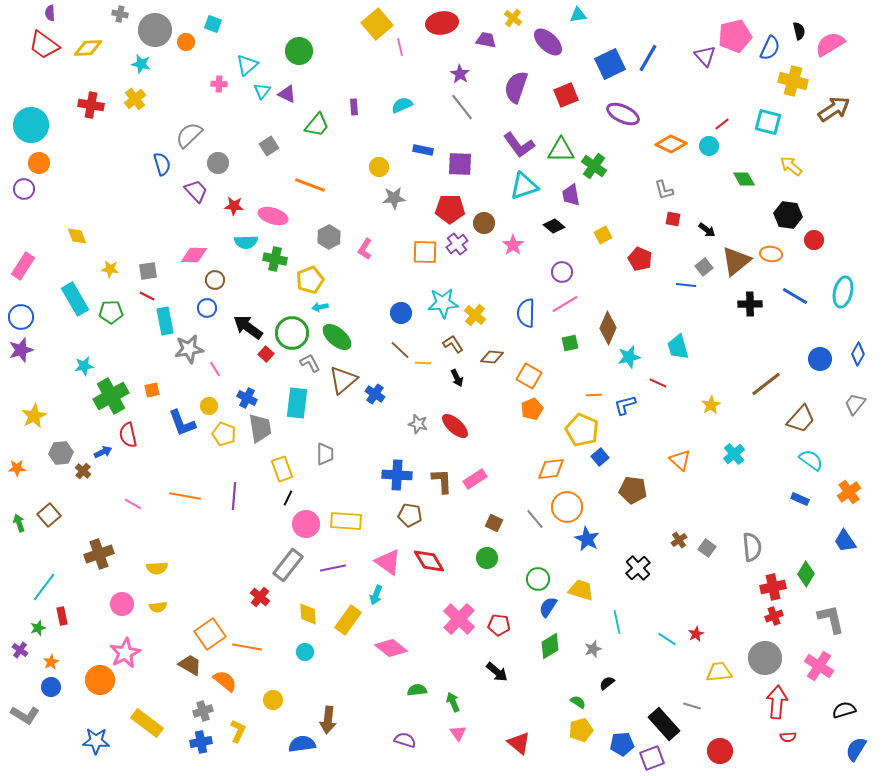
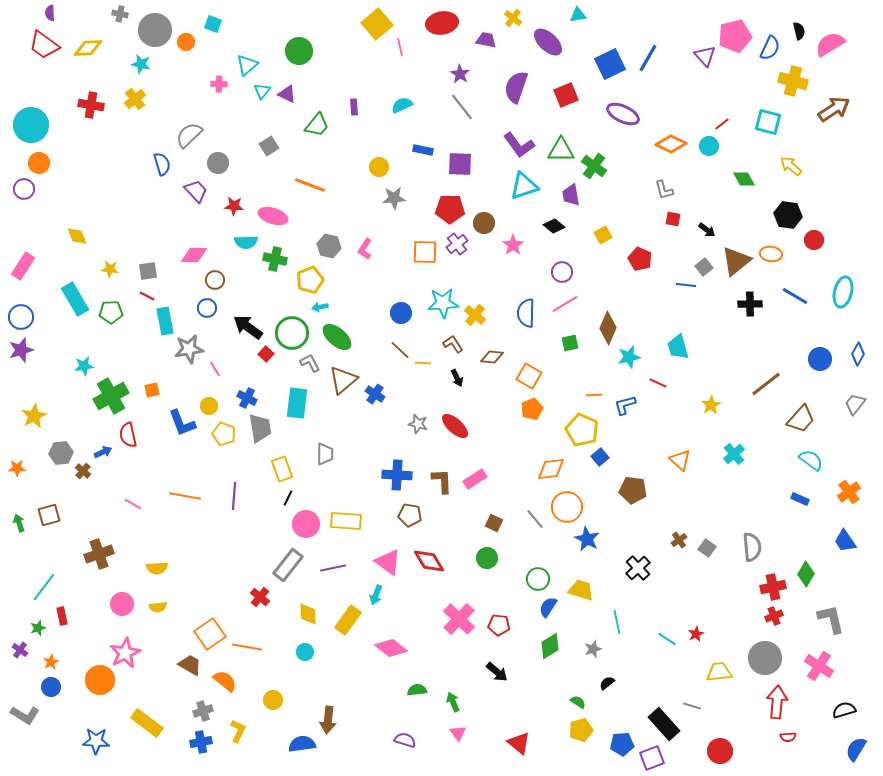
gray hexagon at (329, 237): moved 9 px down; rotated 20 degrees counterclockwise
brown square at (49, 515): rotated 25 degrees clockwise
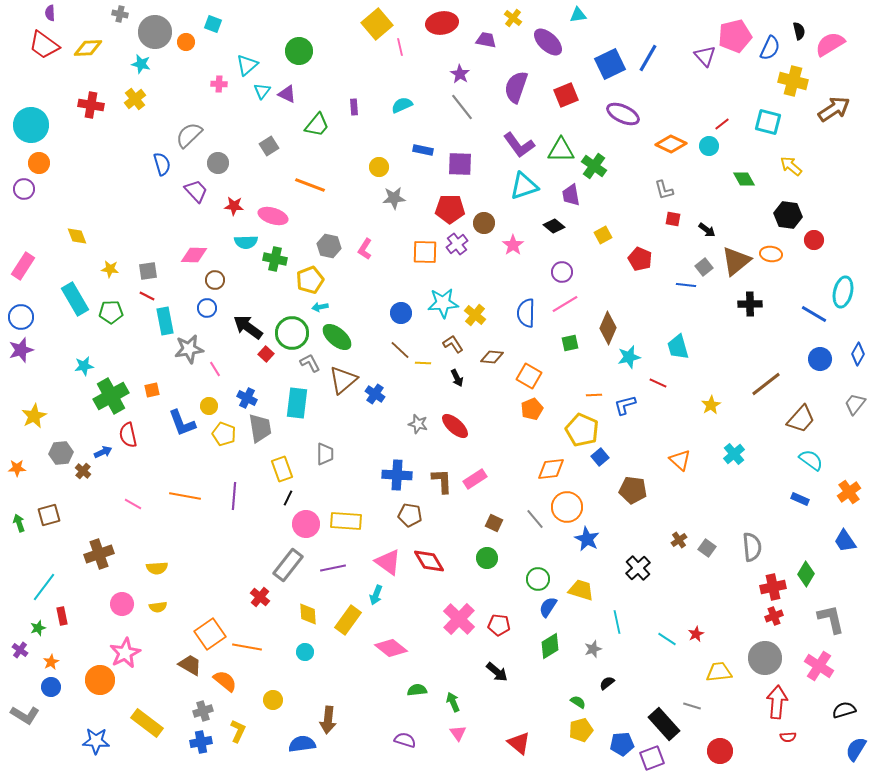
gray circle at (155, 30): moved 2 px down
blue line at (795, 296): moved 19 px right, 18 px down
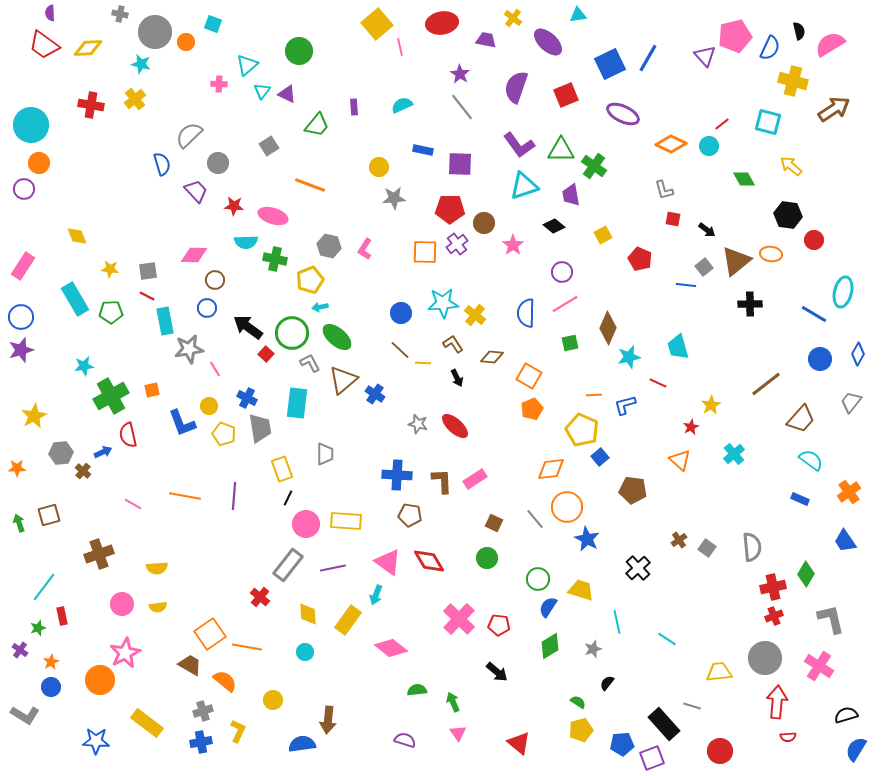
gray trapezoid at (855, 404): moved 4 px left, 2 px up
red star at (696, 634): moved 5 px left, 207 px up
black semicircle at (607, 683): rotated 14 degrees counterclockwise
black semicircle at (844, 710): moved 2 px right, 5 px down
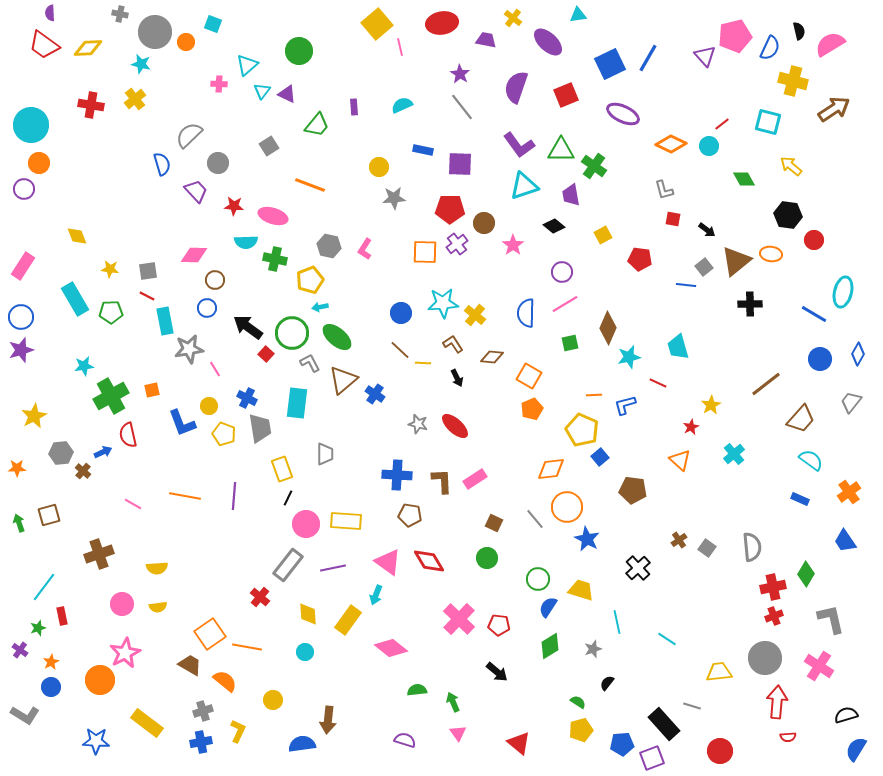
red pentagon at (640, 259): rotated 15 degrees counterclockwise
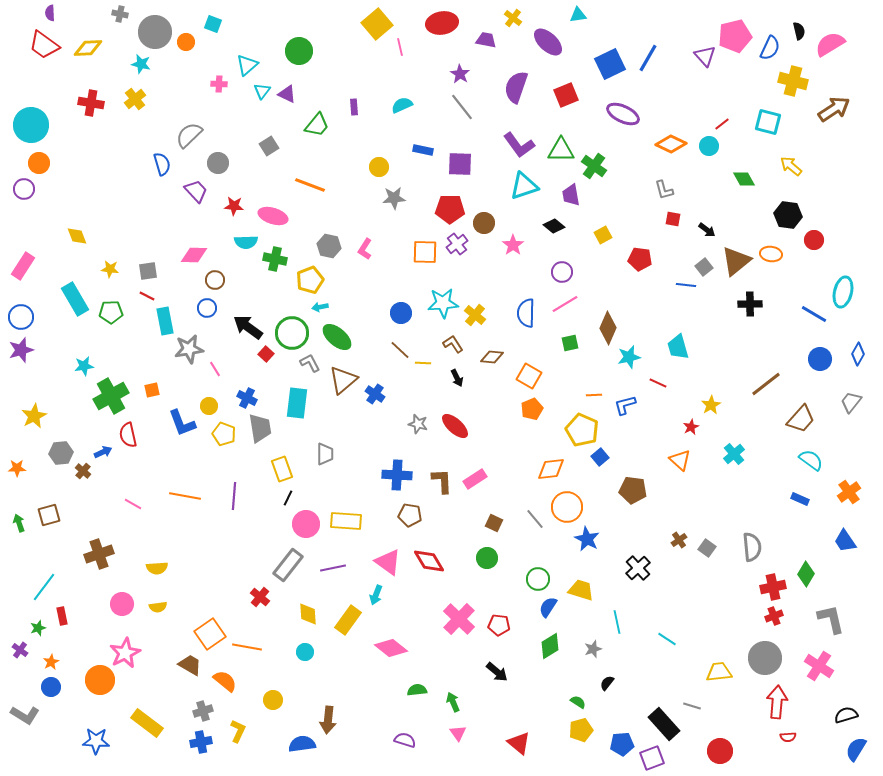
red cross at (91, 105): moved 2 px up
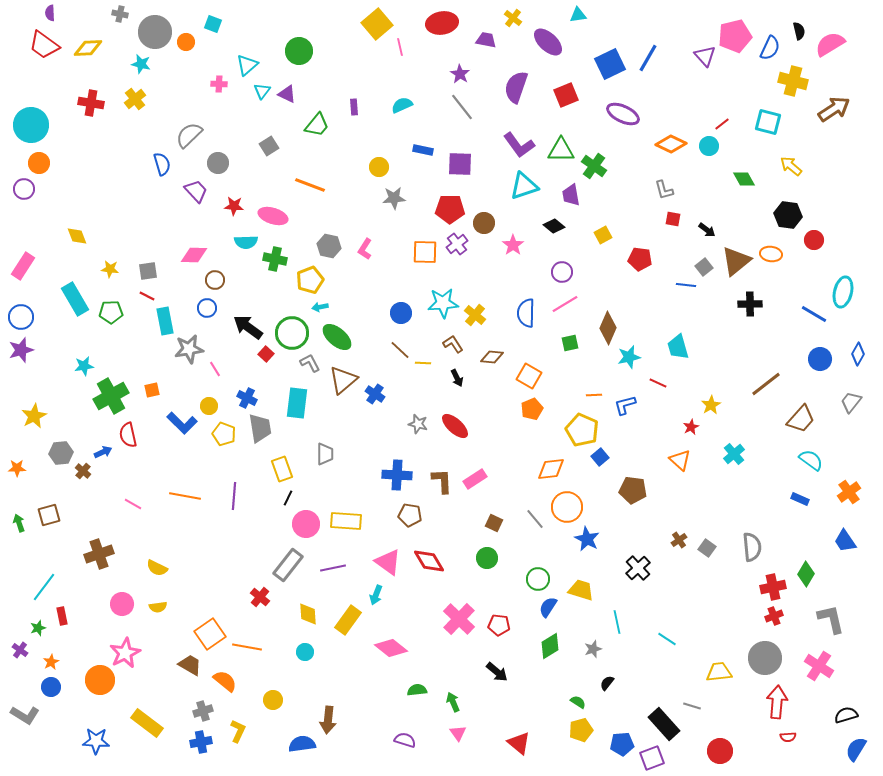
blue L-shape at (182, 423): rotated 24 degrees counterclockwise
yellow semicircle at (157, 568): rotated 30 degrees clockwise
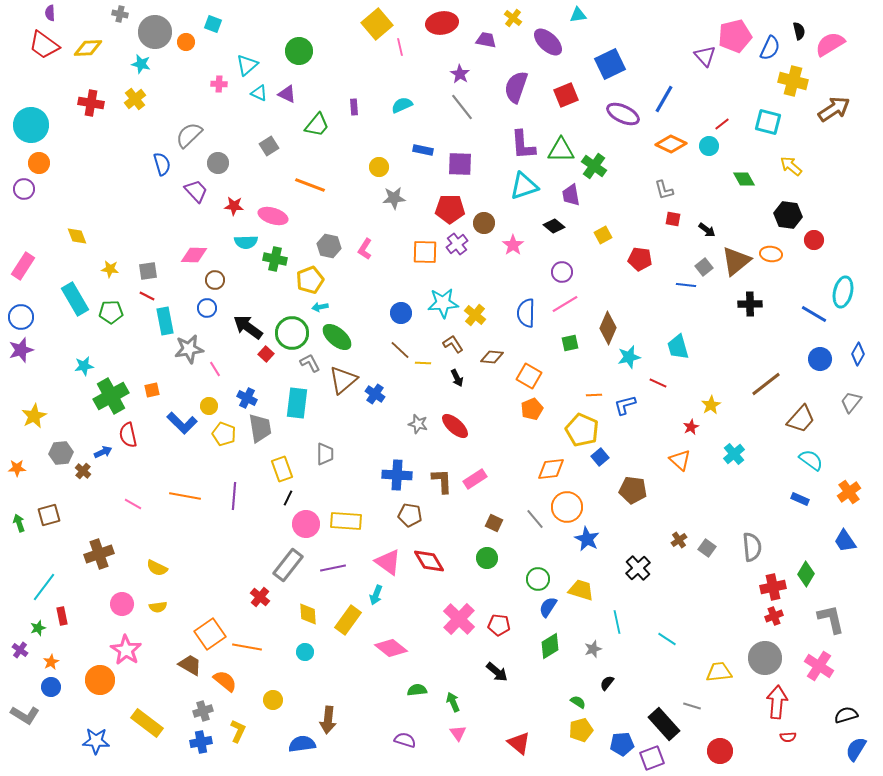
blue line at (648, 58): moved 16 px right, 41 px down
cyan triangle at (262, 91): moved 3 px left, 2 px down; rotated 42 degrees counterclockwise
purple L-shape at (519, 145): moved 4 px right; rotated 32 degrees clockwise
pink star at (125, 653): moved 1 px right, 3 px up; rotated 12 degrees counterclockwise
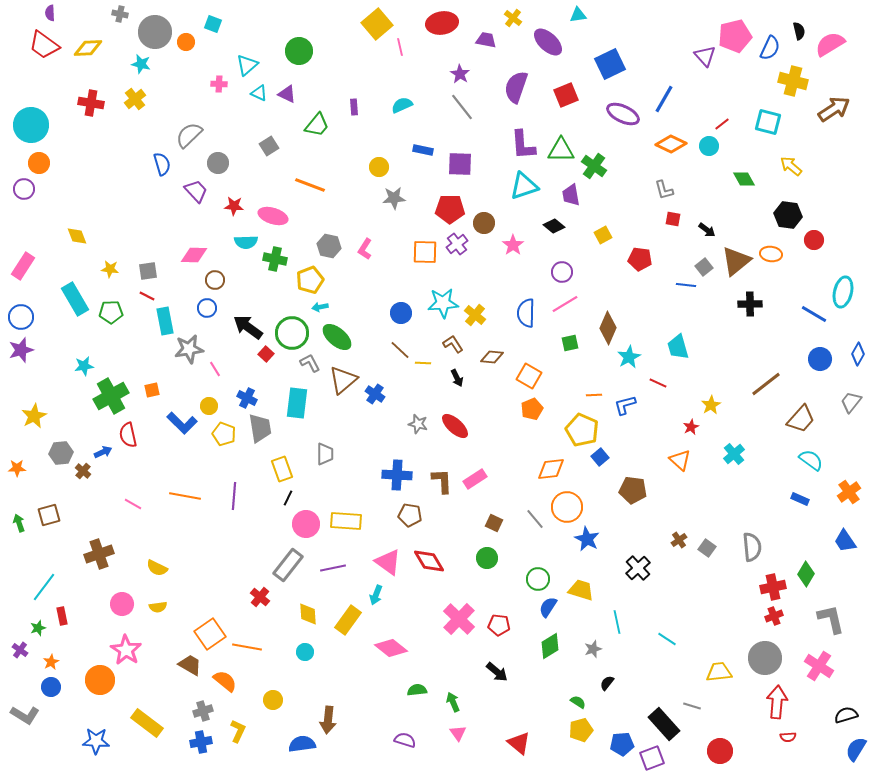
cyan star at (629, 357): rotated 15 degrees counterclockwise
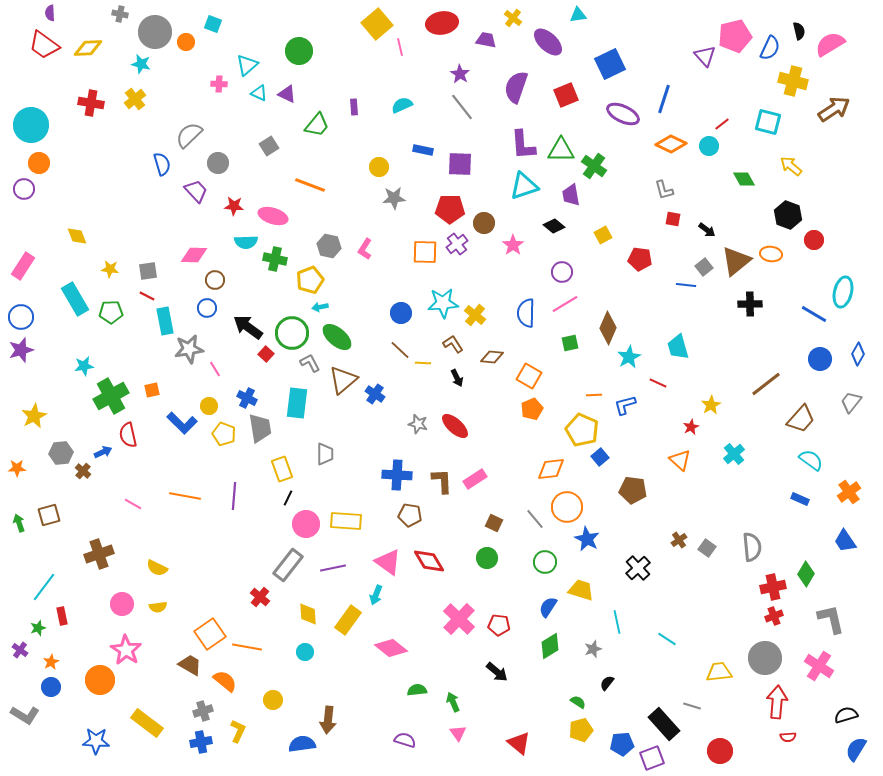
blue line at (664, 99): rotated 12 degrees counterclockwise
black hexagon at (788, 215): rotated 12 degrees clockwise
green circle at (538, 579): moved 7 px right, 17 px up
